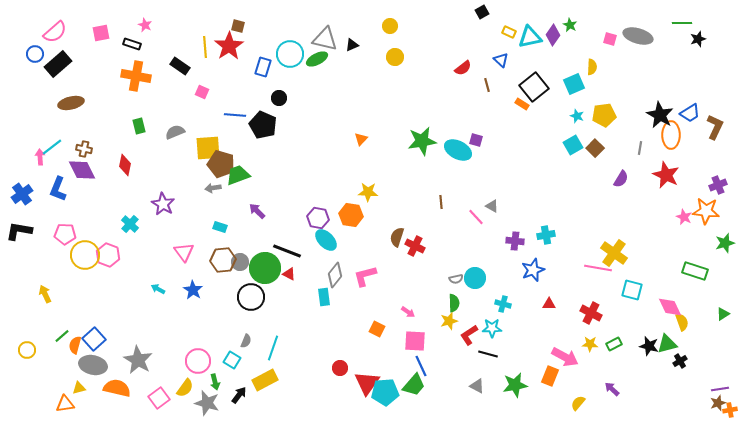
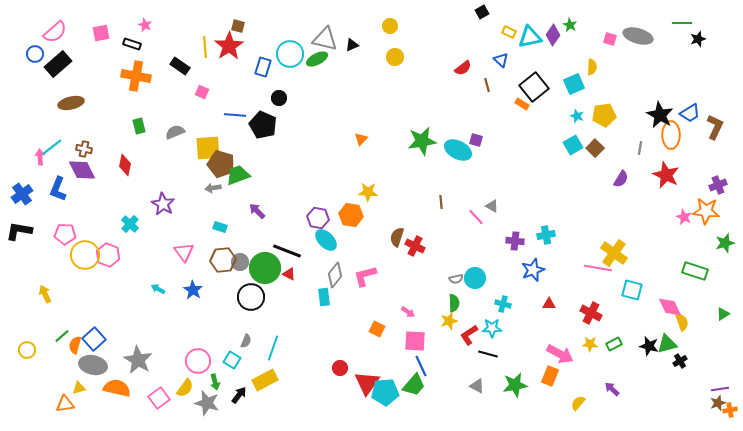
pink arrow at (565, 357): moved 5 px left, 3 px up
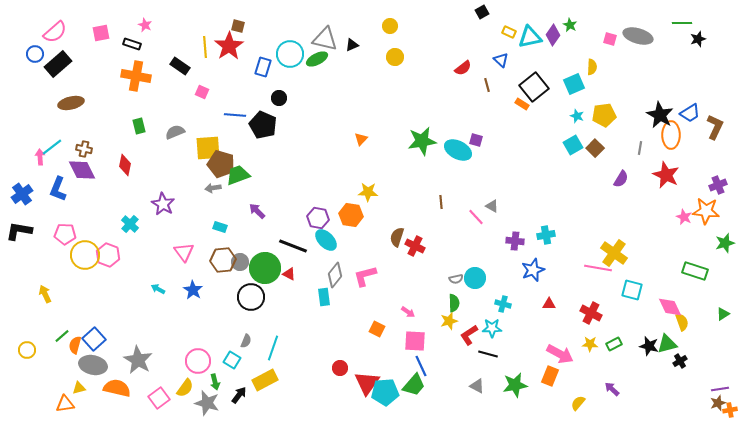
black line at (287, 251): moved 6 px right, 5 px up
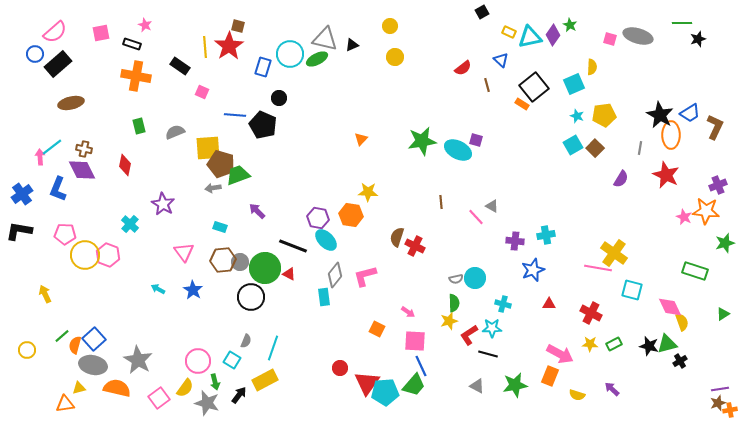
yellow semicircle at (578, 403): moved 1 px left, 8 px up; rotated 112 degrees counterclockwise
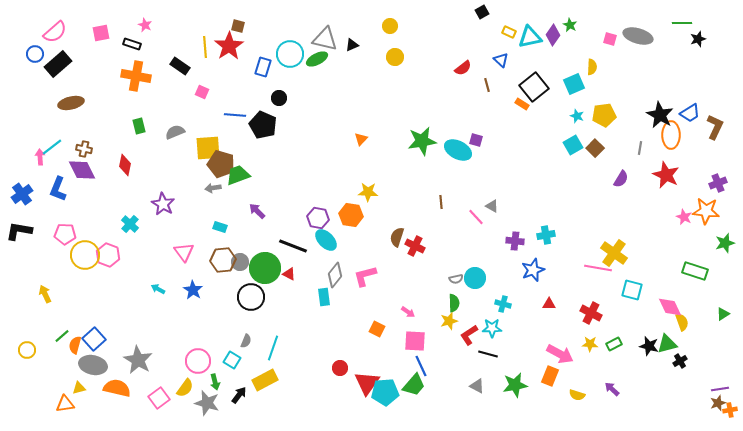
purple cross at (718, 185): moved 2 px up
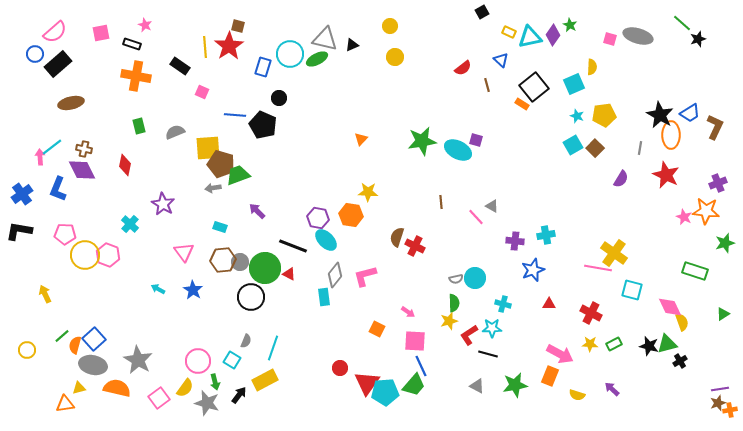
green line at (682, 23): rotated 42 degrees clockwise
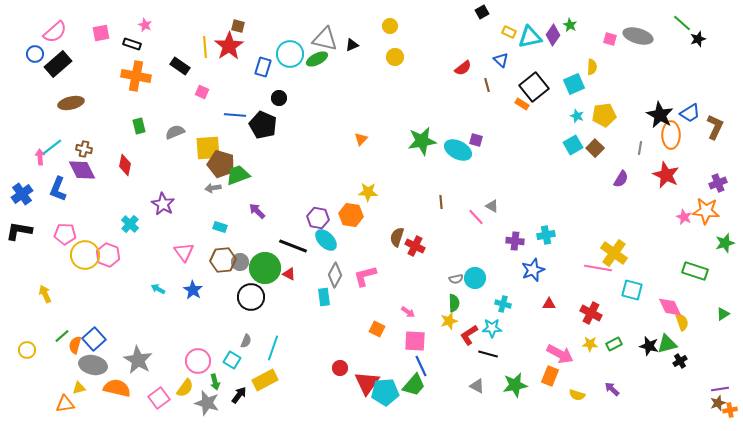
gray diamond at (335, 275): rotated 10 degrees counterclockwise
